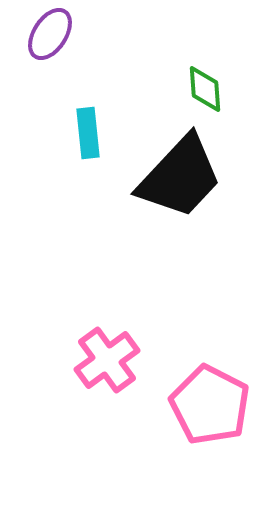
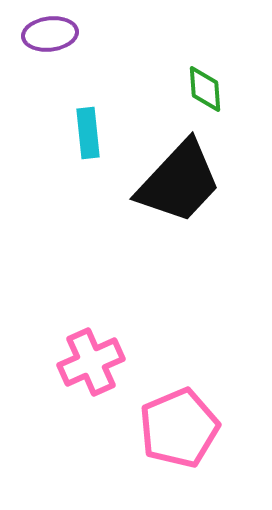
purple ellipse: rotated 50 degrees clockwise
black trapezoid: moved 1 px left, 5 px down
pink cross: moved 16 px left, 2 px down; rotated 12 degrees clockwise
pink pentagon: moved 31 px left, 23 px down; rotated 22 degrees clockwise
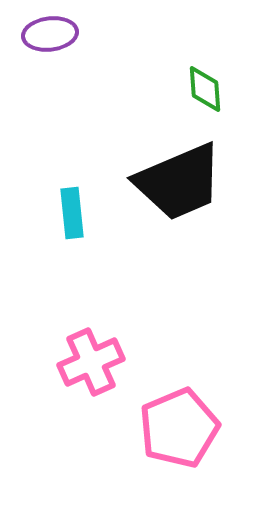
cyan rectangle: moved 16 px left, 80 px down
black trapezoid: rotated 24 degrees clockwise
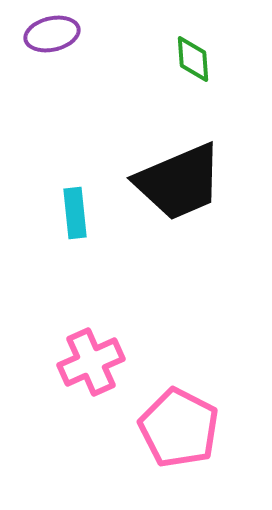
purple ellipse: moved 2 px right; rotated 6 degrees counterclockwise
green diamond: moved 12 px left, 30 px up
cyan rectangle: moved 3 px right
pink pentagon: rotated 22 degrees counterclockwise
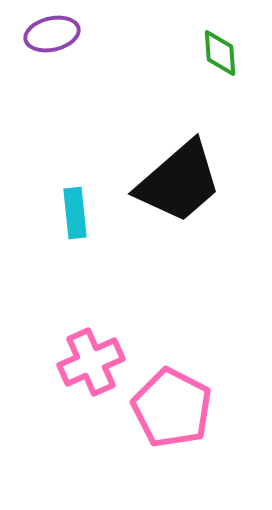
green diamond: moved 27 px right, 6 px up
black trapezoid: rotated 18 degrees counterclockwise
pink pentagon: moved 7 px left, 20 px up
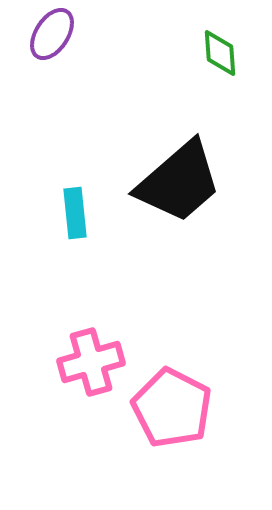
purple ellipse: rotated 44 degrees counterclockwise
pink cross: rotated 8 degrees clockwise
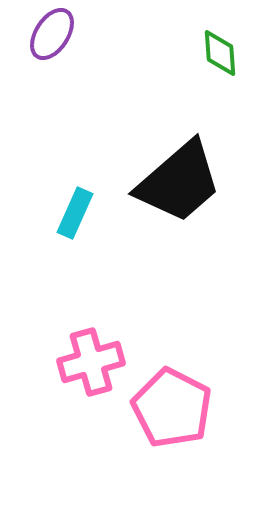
cyan rectangle: rotated 30 degrees clockwise
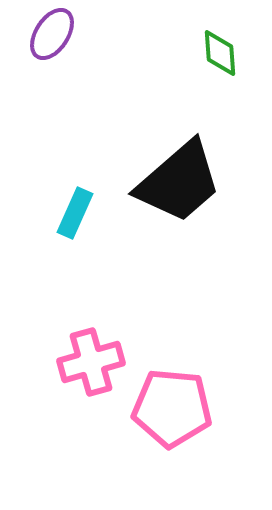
pink pentagon: rotated 22 degrees counterclockwise
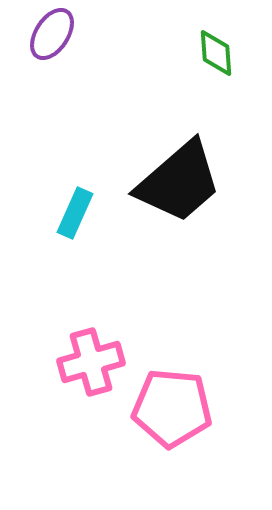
green diamond: moved 4 px left
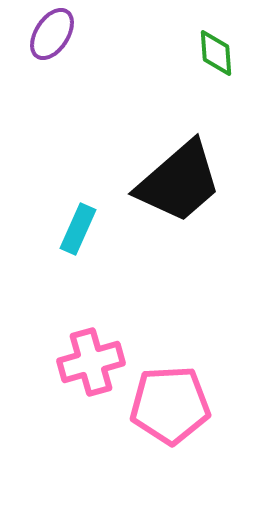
cyan rectangle: moved 3 px right, 16 px down
pink pentagon: moved 2 px left, 3 px up; rotated 8 degrees counterclockwise
